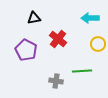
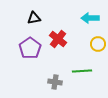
purple pentagon: moved 4 px right, 2 px up; rotated 10 degrees clockwise
gray cross: moved 1 px left, 1 px down
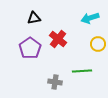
cyan arrow: rotated 18 degrees counterclockwise
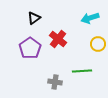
black triangle: rotated 24 degrees counterclockwise
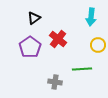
cyan arrow: moved 1 px right, 1 px up; rotated 66 degrees counterclockwise
yellow circle: moved 1 px down
purple pentagon: moved 1 px up
green line: moved 2 px up
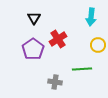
black triangle: rotated 24 degrees counterclockwise
red cross: rotated 18 degrees clockwise
purple pentagon: moved 3 px right, 2 px down
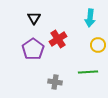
cyan arrow: moved 1 px left, 1 px down
green line: moved 6 px right, 3 px down
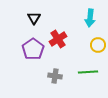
gray cross: moved 6 px up
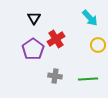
cyan arrow: rotated 48 degrees counterclockwise
red cross: moved 2 px left
green line: moved 7 px down
